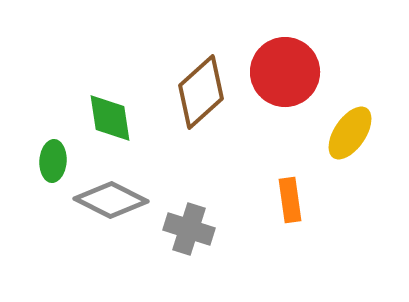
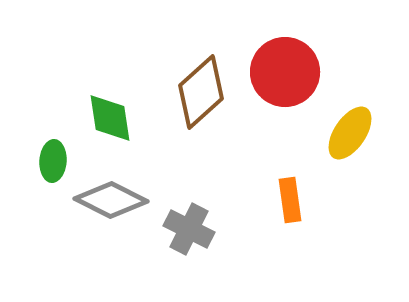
gray cross: rotated 9 degrees clockwise
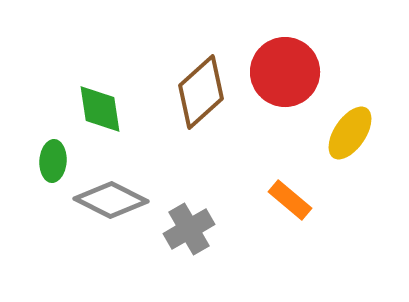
green diamond: moved 10 px left, 9 px up
orange rectangle: rotated 42 degrees counterclockwise
gray cross: rotated 33 degrees clockwise
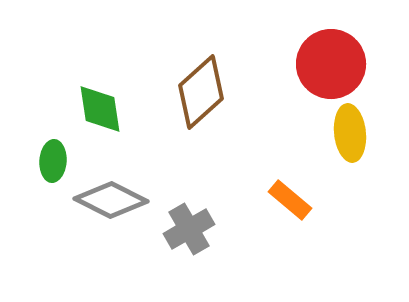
red circle: moved 46 px right, 8 px up
yellow ellipse: rotated 40 degrees counterclockwise
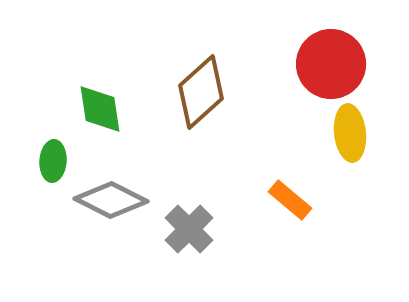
gray cross: rotated 15 degrees counterclockwise
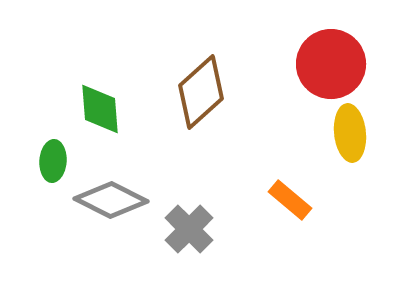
green diamond: rotated 4 degrees clockwise
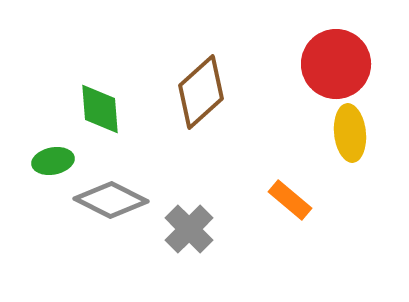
red circle: moved 5 px right
green ellipse: rotated 75 degrees clockwise
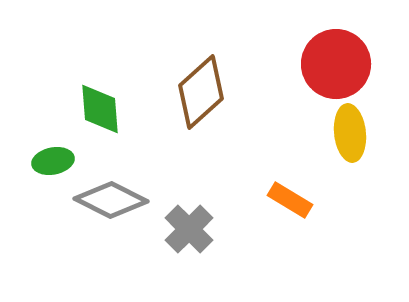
orange rectangle: rotated 9 degrees counterclockwise
